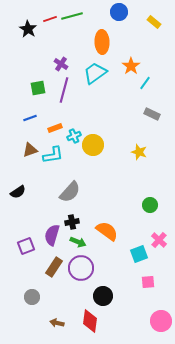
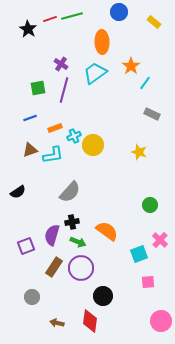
pink cross: moved 1 px right
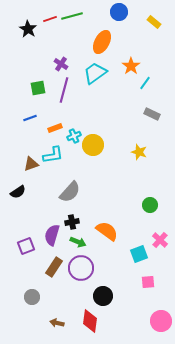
orange ellipse: rotated 30 degrees clockwise
brown triangle: moved 1 px right, 14 px down
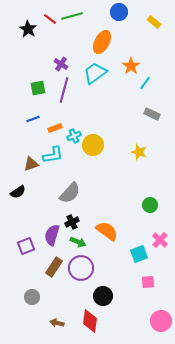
red line: rotated 56 degrees clockwise
blue line: moved 3 px right, 1 px down
gray semicircle: moved 1 px down
black cross: rotated 16 degrees counterclockwise
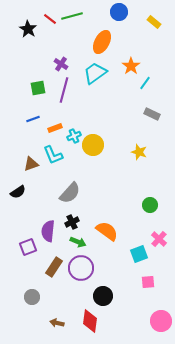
cyan L-shape: rotated 75 degrees clockwise
purple semicircle: moved 4 px left, 4 px up; rotated 10 degrees counterclockwise
pink cross: moved 1 px left, 1 px up
purple square: moved 2 px right, 1 px down
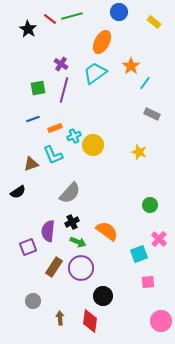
gray circle: moved 1 px right, 4 px down
brown arrow: moved 3 px right, 5 px up; rotated 72 degrees clockwise
